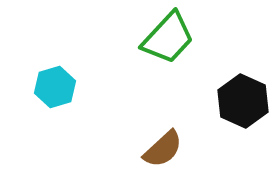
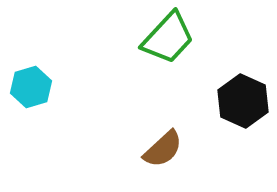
cyan hexagon: moved 24 px left
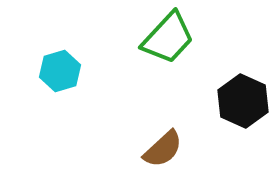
cyan hexagon: moved 29 px right, 16 px up
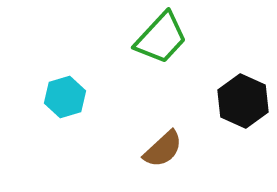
green trapezoid: moved 7 px left
cyan hexagon: moved 5 px right, 26 px down
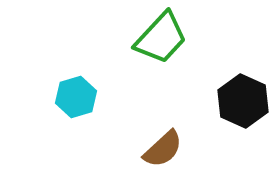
cyan hexagon: moved 11 px right
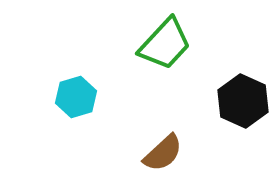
green trapezoid: moved 4 px right, 6 px down
brown semicircle: moved 4 px down
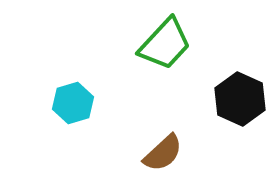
cyan hexagon: moved 3 px left, 6 px down
black hexagon: moved 3 px left, 2 px up
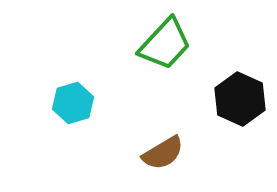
brown semicircle: rotated 12 degrees clockwise
